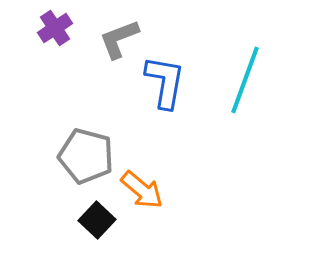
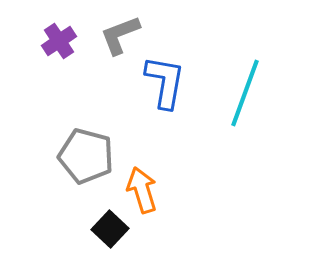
purple cross: moved 4 px right, 13 px down
gray L-shape: moved 1 px right, 4 px up
cyan line: moved 13 px down
orange arrow: rotated 147 degrees counterclockwise
black square: moved 13 px right, 9 px down
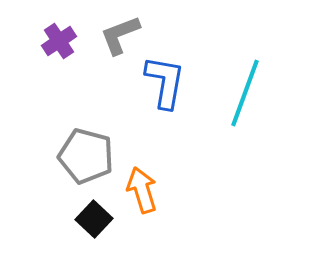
black square: moved 16 px left, 10 px up
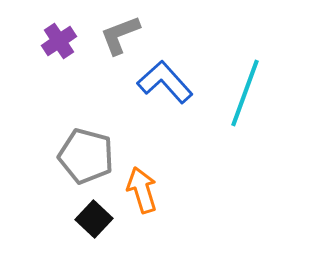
blue L-shape: rotated 52 degrees counterclockwise
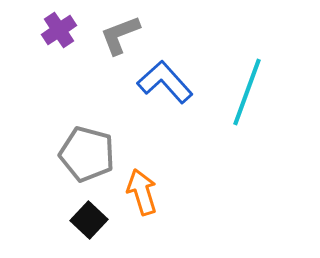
purple cross: moved 11 px up
cyan line: moved 2 px right, 1 px up
gray pentagon: moved 1 px right, 2 px up
orange arrow: moved 2 px down
black square: moved 5 px left, 1 px down
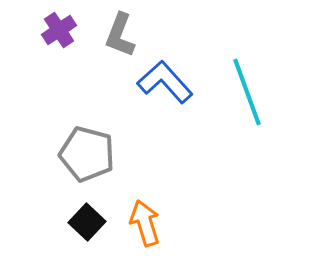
gray L-shape: rotated 48 degrees counterclockwise
cyan line: rotated 40 degrees counterclockwise
orange arrow: moved 3 px right, 31 px down
black square: moved 2 px left, 2 px down
